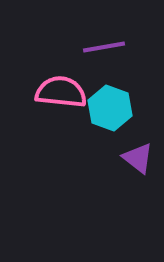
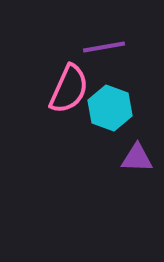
pink semicircle: moved 8 px right, 3 px up; rotated 108 degrees clockwise
purple triangle: moved 1 px left; rotated 36 degrees counterclockwise
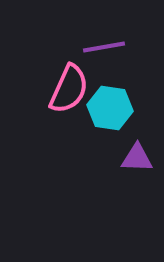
cyan hexagon: rotated 12 degrees counterclockwise
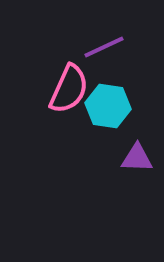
purple line: rotated 15 degrees counterclockwise
cyan hexagon: moved 2 px left, 2 px up
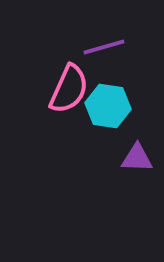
purple line: rotated 9 degrees clockwise
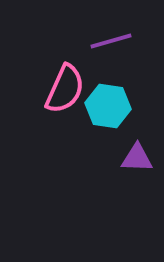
purple line: moved 7 px right, 6 px up
pink semicircle: moved 4 px left
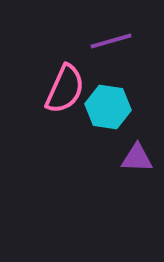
cyan hexagon: moved 1 px down
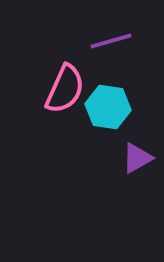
purple triangle: rotated 32 degrees counterclockwise
